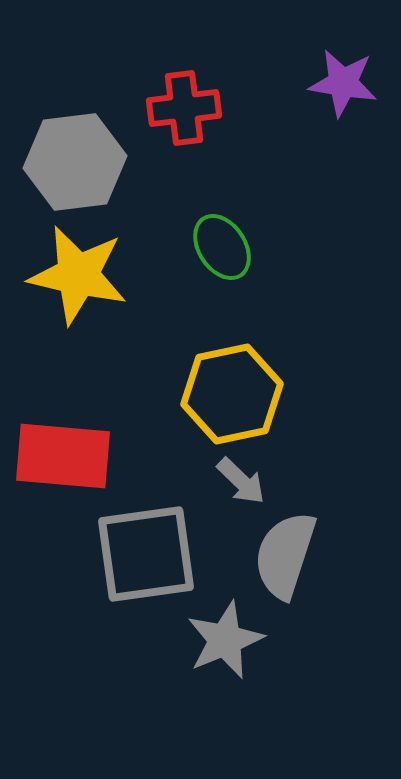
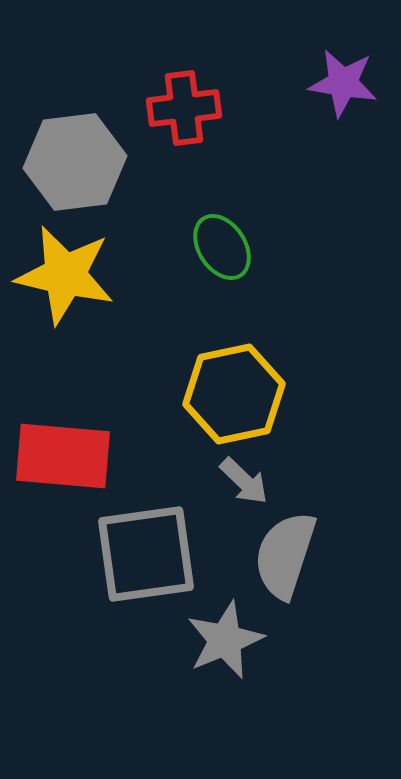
yellow star: moved 13 px left
yellow hexagon: moved 2 px right
gray arrow: moved 3 px right
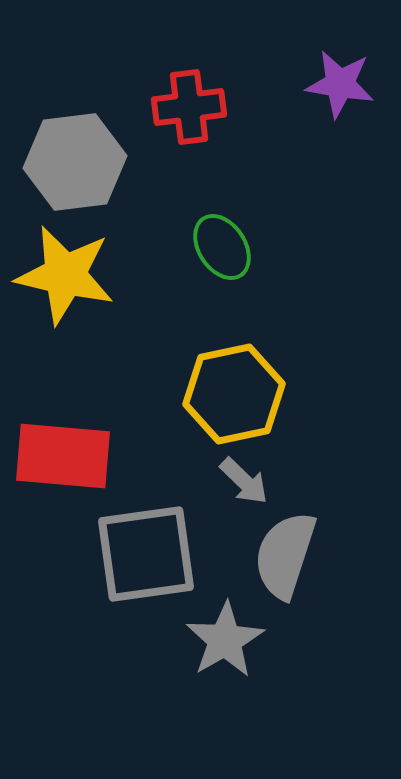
purple star: moved 3 px left, 1 px down
red cross: moved 5 px right, 1 px up
gray star: rotated 8 degrees counterclockwise
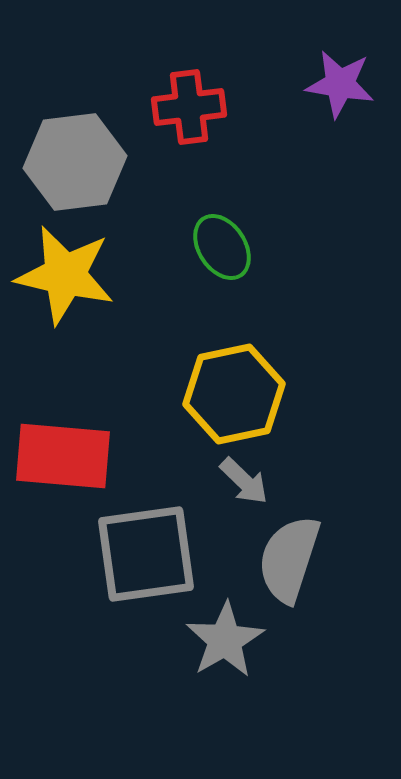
gray semicircle: moved 4 px right, 4 px down
